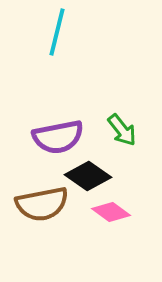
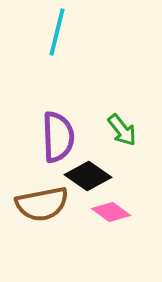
purple semicircle: rotated 81 degrees counterclockwise
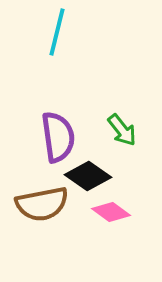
purple semicircle: rotated 6 degrees counterclockwise
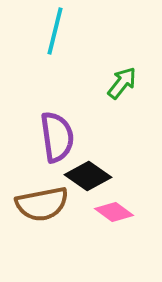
cyan line: moved 2 px left, 1 px up
green arrow: moved 47 px up; rotated 104 degrees counterclockwise
purple semicircle: moved 1 px left
pink diamond: moved 3 px right
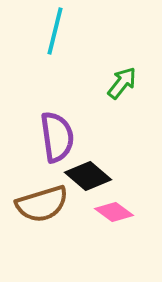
black diamond: rotated 6 degrees clockwise
brown semicircle: rotated 6 degrees counterclockwise
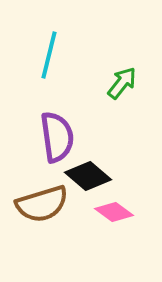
cyan line: moved 6 px left, 24 px down
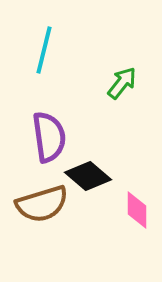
cyan line: moved 5 px left, 5 px up
purple semicircle: moved 8 px left
pink diamond: moved 23 px right, 2 px up; rotated 54 degrees clockwise
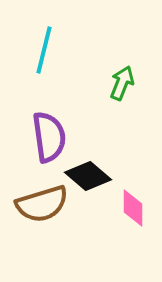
green arrow: rotated 16 degrees counterclockwise
pink diamond: moved 4 px left, 2 px up
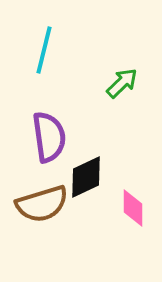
green arrow: rotated 24 degrees clockwise
black diamond: moved 2 px left, 1 px down; rotated 66 degrees counterclockwise
